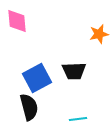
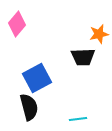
pink diamond: moved 3 px down; rotated 45 degrees clockwise
black trapezoid: moved 9 px right, 14 px up
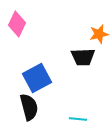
pink diamond: rotated 15 degrees counterclockwise
cyan line: rotated 12 degrees clockwise
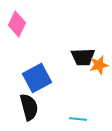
orange star: moved 31 px down
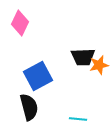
pink diamond: moved 3 px right, 1 px up
blue square: moved 1 px right, 2 px up
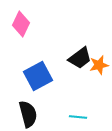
pink diamond: moved 1 px right, 1 px down
black trapezoid: moved 3 px left, 1 px down; rotated 35 degrees counterclockwise
black semicircle: moved 1 px left, 7 px down
cyan line: moved 2 px up
